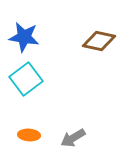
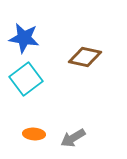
blue star: moved 1 px down
brown diamond: moved 14 px left, 16 px down
orange ellipse: moved 5 px right, 1 px up
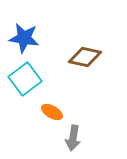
cyan square: moved 1 px left
orange ellipse: moved 18 px right, 22 px up; rotated 25 degrees clockwise
gray arrow: rotated 50 degrees counterclockwise
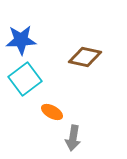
blue star: moved 3 px left, 2 px down; rotated 12 degrees counterclockwise
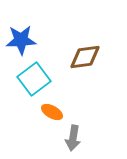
brown diamond: rotated 20 degrees counterclockwise
cyan square: moved 9 px right
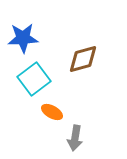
blue star: moved 2 px right, 2 px up
brown diamond: moved 2 px left, 2 px down; rotated 8 degrees counterclockwise
gray arrow: moved 2 px right
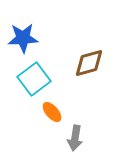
brown diamond: moved 6 px right, 4 px down
orange ellipse: rotated 20 degrees clockwise
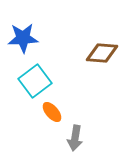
brown diamond: moved 13 px right, 10 px up; rotated 20 degrees clockwise
cyan square: moved 1 px right, 2 px down
